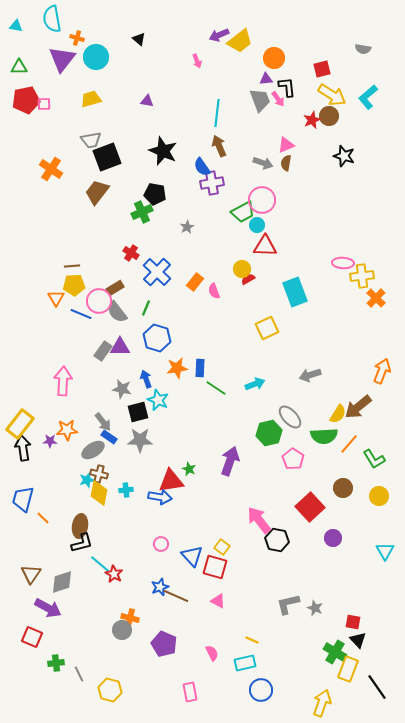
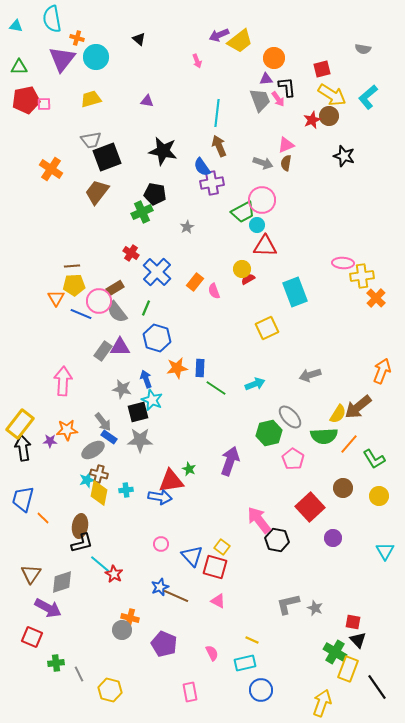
black star at (163, 151): rotated 12 degrees counterclockwise
cyan star at (158, 400): moved 6 px left
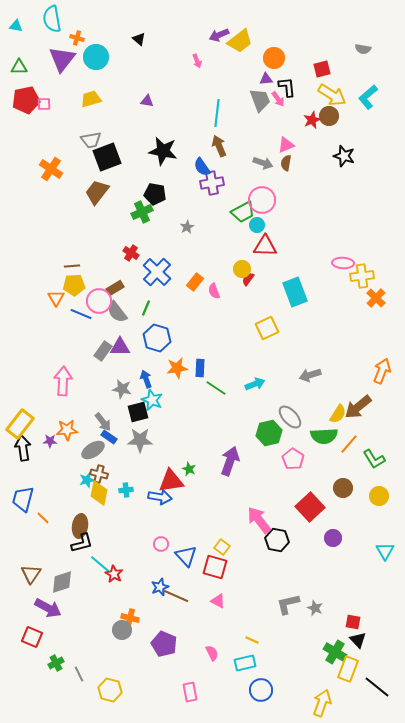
red semicircle at (248, 279): rotated 24 degrees counterclockwise
blue triangle at (192, 556): moved 6 px left
green cross at (56, 663): rotated 21 degrees counterclockwise
black line at (377, 687): rotated 16 degrees counterclockwise
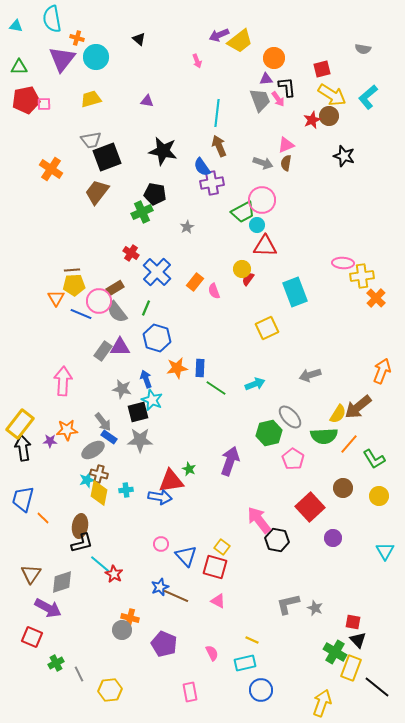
brown line at (72, 266): moved 4 px down
yellow rectangle at (348, 669): moved 3 px right, 1 px up
yellow hexagon at (110, 690): rotated 20 degrees counterclockwise
